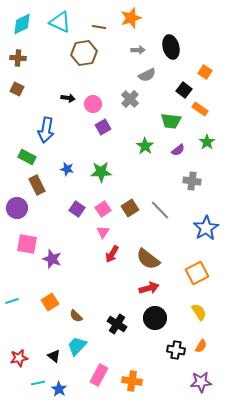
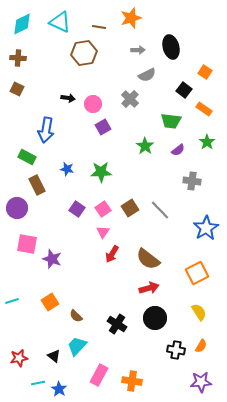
orange rectangle at (200, 109): moved 4 px right
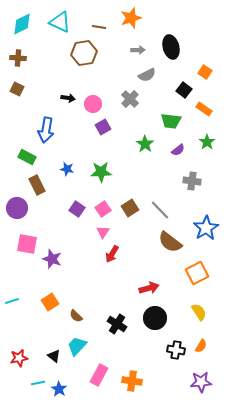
green star at (145, 146): moved 2 px up
brown semicircle at (148, 259): moved 22 px right, 17 px up
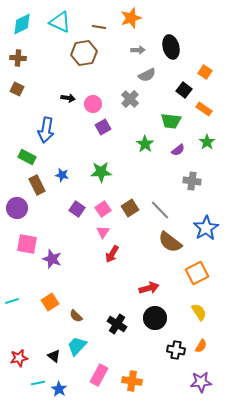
blue star at (67, 169): moved 5 px left, 6 px down
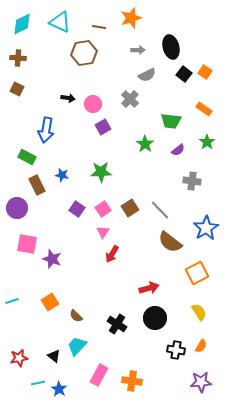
black square at (184, 90): moved 16 px up
